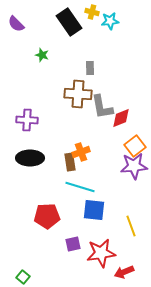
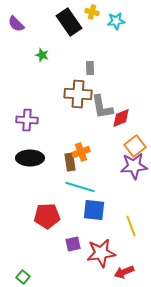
cyan star: moved 6 px right
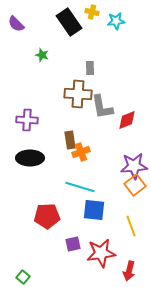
red diamond: moved 6 px right, 2 px down
orange square: moved 39 px down
brown rectangle: moved 22 px up
red arrow: moved 5 px right, 1 px up; rotated 54 degrees counterclockwise
